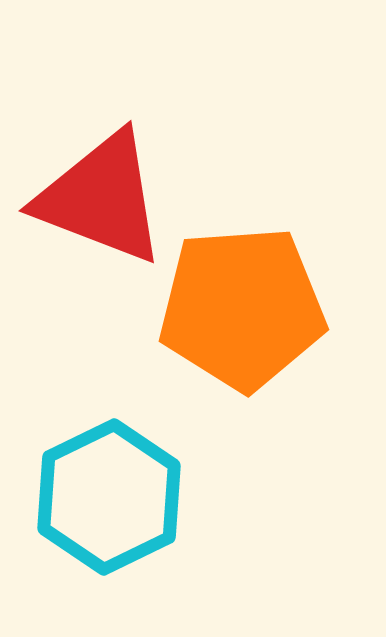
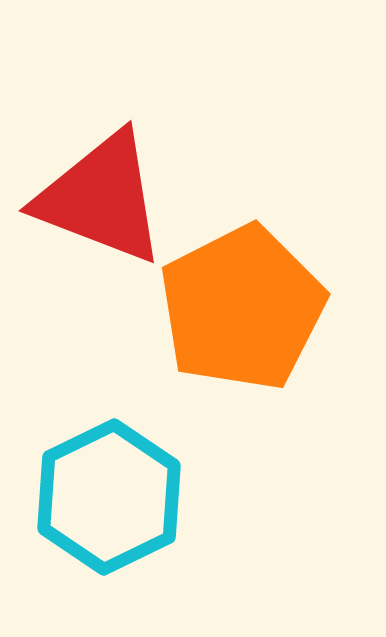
orange pentagon: rotated 23 degrees counterclockwise
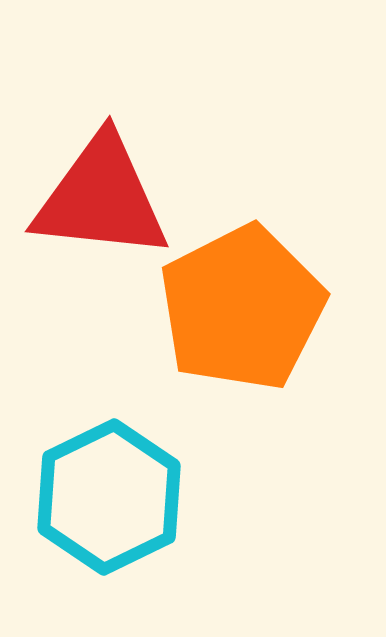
red triangle: rotated 15 degrees counterclockwise
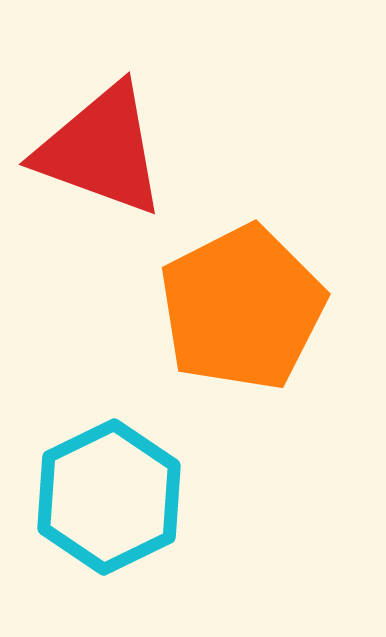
red triangle: moved 48 px up; rotated 14 degrees clockwise
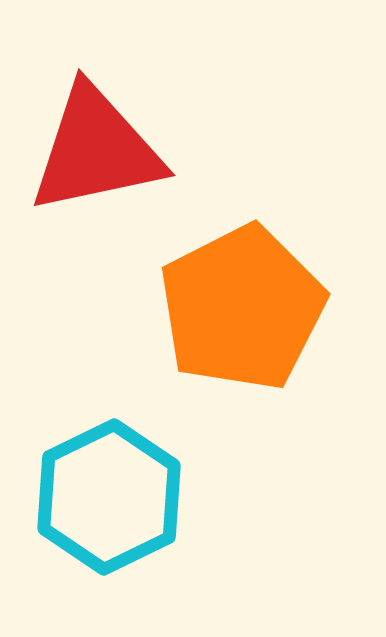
red triangle: moved 5 px left; rotated 32 degrees counterclockwise
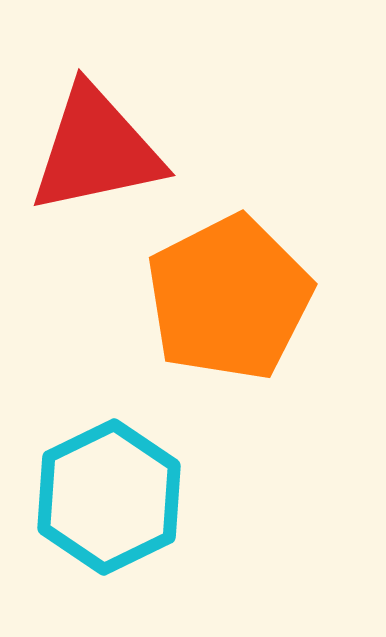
orange pentagon: moved 13 px left, 10 px up
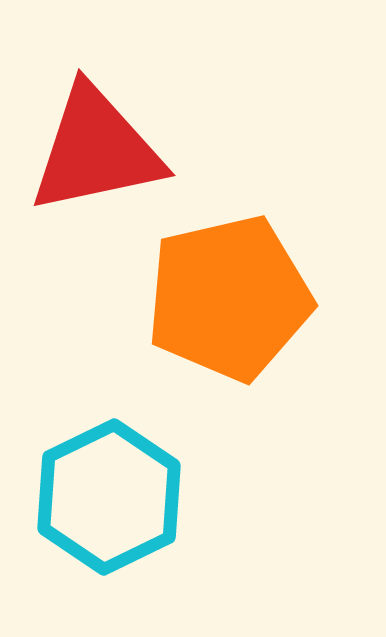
orange pentagon: rotated 14 degrees clockwise
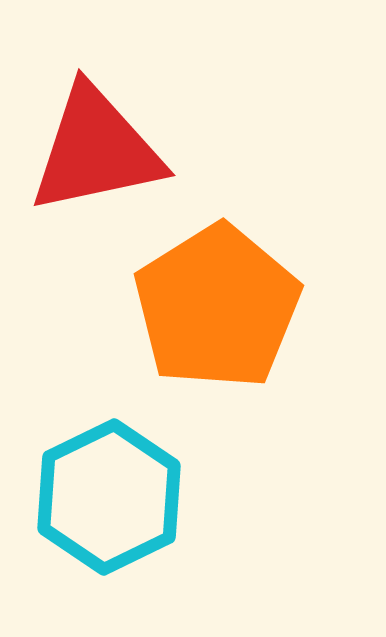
orange pentagon: moved 12 px left, 9 px down; rotated 19 degrees counterclockwise
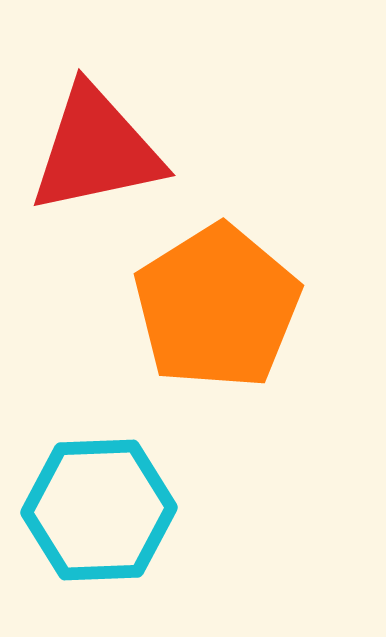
cyan hexagon: moved 10 px left, 13 px down; rotated 24 degrees clockwise
